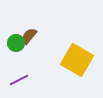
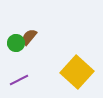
brown semicircle: moved 1 px down
yellow square: moved 12 px down; rotated 12 degrees clockwise
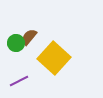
yellow square: moved 23 px left, 14 px up
purple line: moved 1 px down
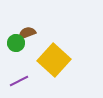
brown semicircle: moved 2 px left, 4 px up; rotated 30 degrees clockwise
yellow square: moved 2 px down
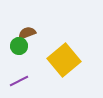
green circle: moved 3 px right, 3 px down
yellow square: moved 10 px right; rotated 8 degrees clockwise
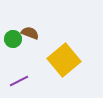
brown semicircle: moved 3 px right; rotated 42 degrees clockwise
green circle: moved 6 px left, 7 px up
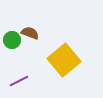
green circle: moved 1 px left, 1 px down
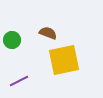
brown semicircle: moved 18 px right
yellow square: rotated 28 degrees clockwise
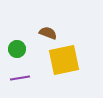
green circle: moved 5 px right, 9 px down
purple line: moved 1 px right, 3 px up; rotated 18 degrees clockwise
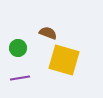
green circle: moved 1 px right, 1 px up
yellow square: rotated 28 degrees clockwise
